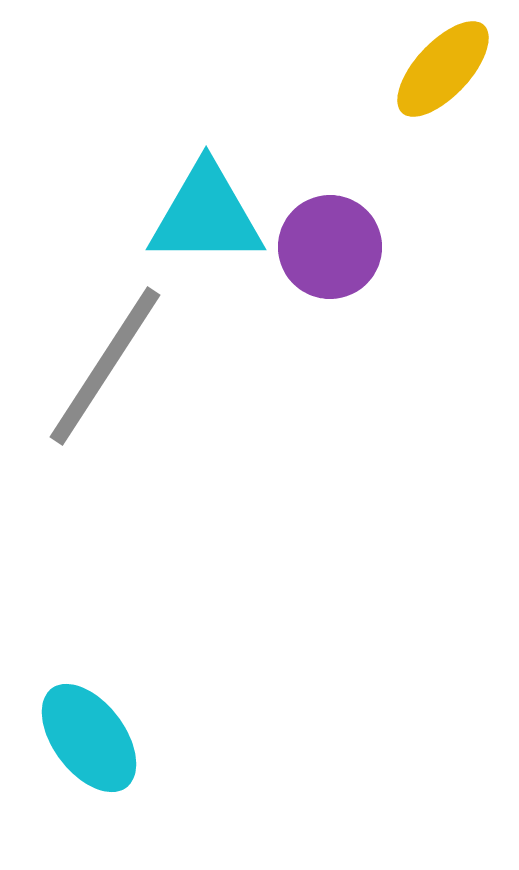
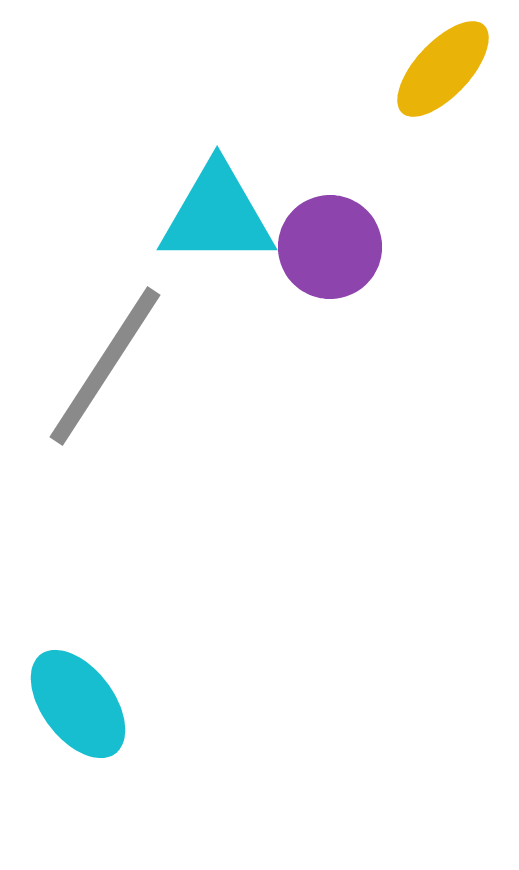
cyan triangle: moved 11 px right
cyan ellipse: moved 11 px left, 34 px up
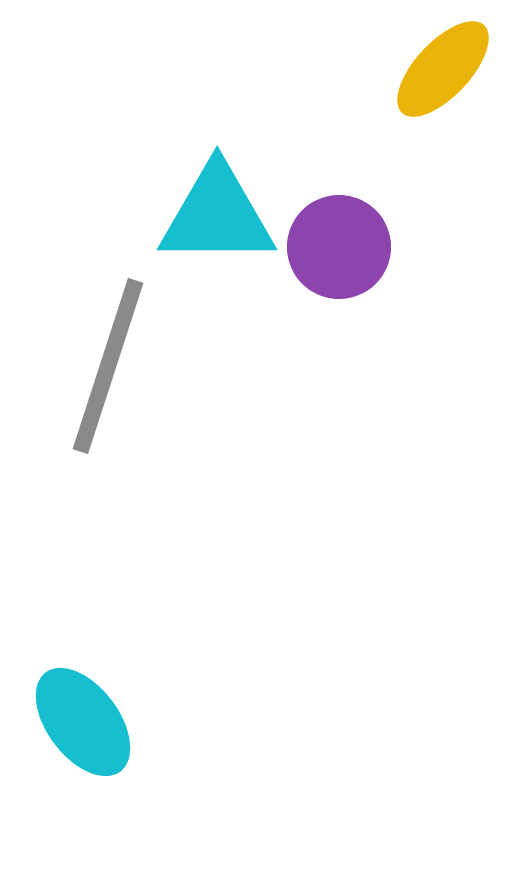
purple circle: moved 9 px right
gray line: moved 3 px right; rotated 15 degrees counterclockwise
cyan ellipse: moved 5 px right, 18 px down
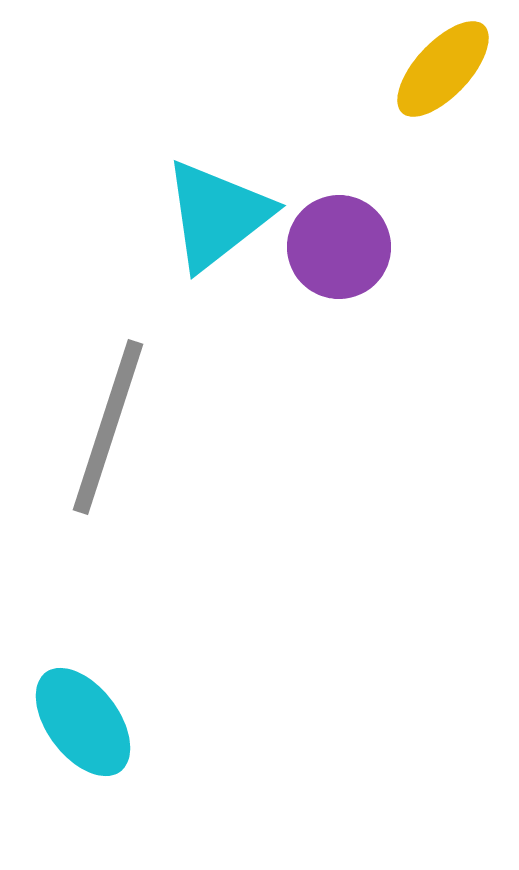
cyan triangle: rotated 38 degrees counterclockwise
gray line: moved 61 px down
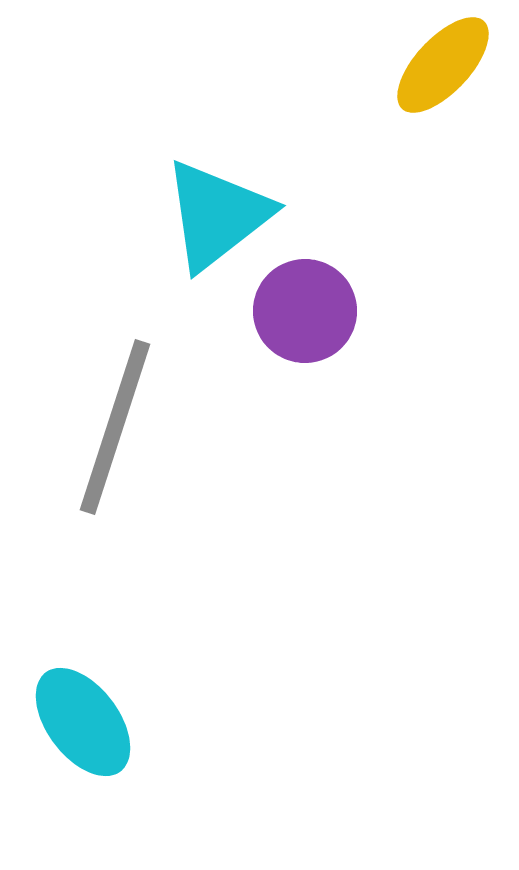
yellow ellipse: moved 4 px up
purple circle: moved 34 px left, 64 px down
gray line: moved 7 px right
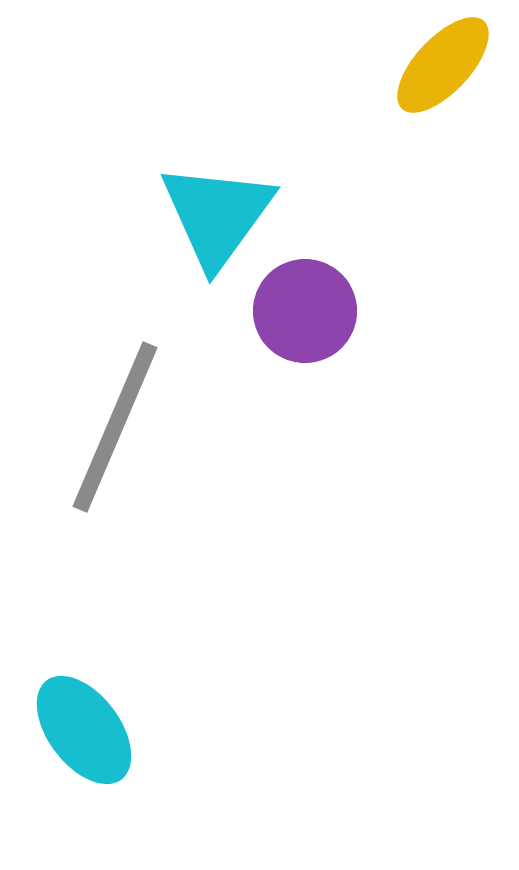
cyan triangle: rotated 16 degrees counterclockwise
gray line: rotated 5 degrees clockwise
cyan ellipse: moved 1 px right, 8 px down
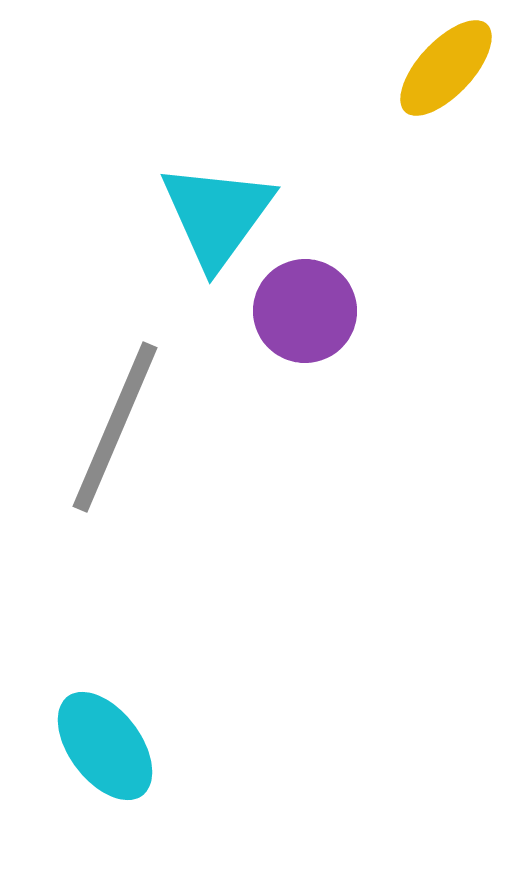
yellow ellipse: moved 3 px right, 3 px down
cyan ellipse: moved 21 px right, 16 px down
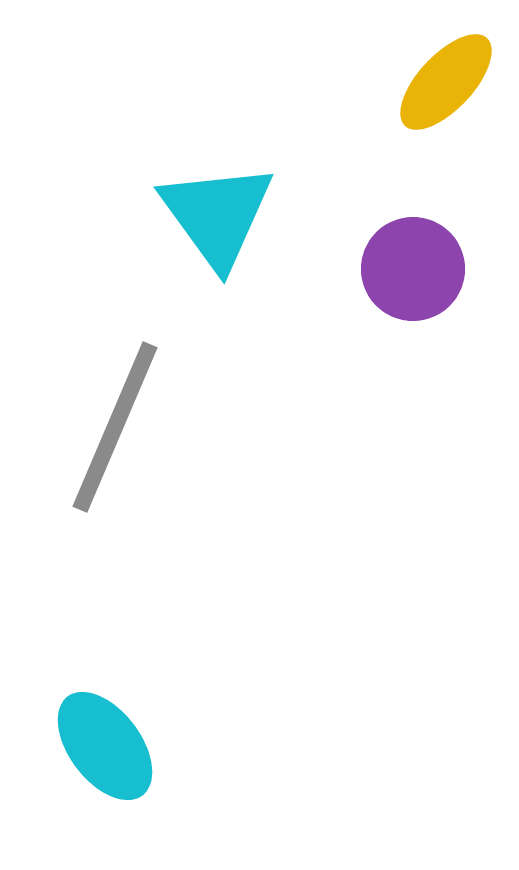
yellow ellipse: moved 14 px down
cyan triangle: rotated 12 degrees counterclockwise
purple circle: moved 108 px right, 42 px up
